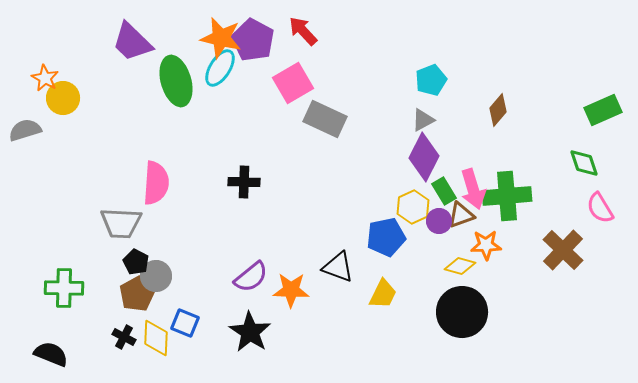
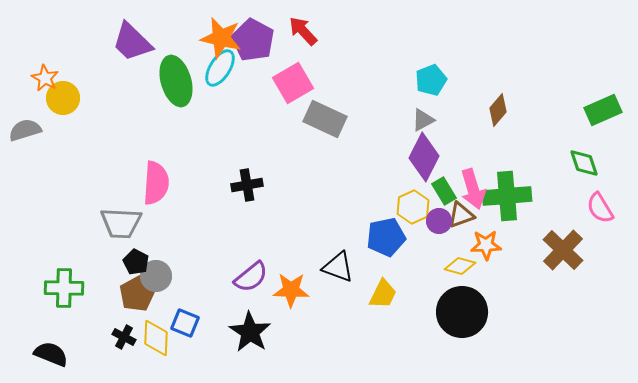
black cross at (244, 182): moved 3 px right, 3 px down; rotated 12 degrees counterclockwise
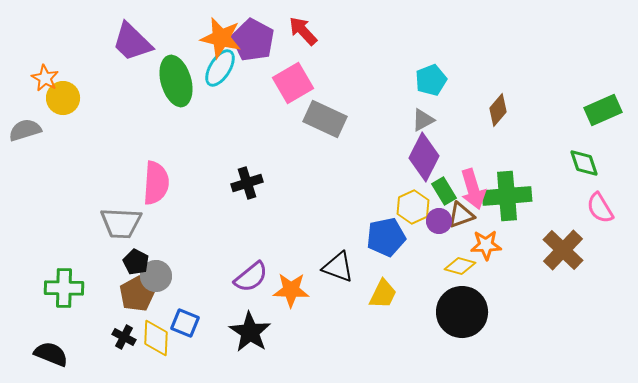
black cross at (247, 185): moved 2 px up; rotated 8 degrees counterclockwise
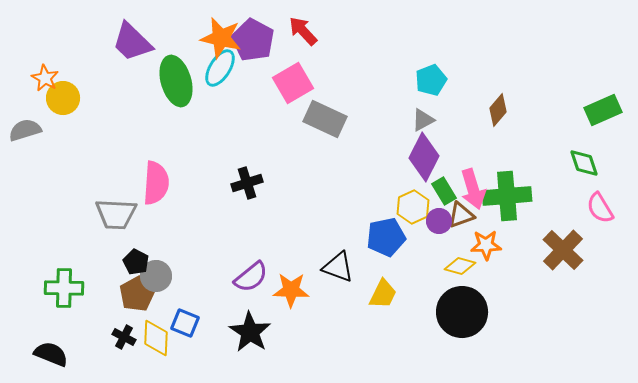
gray trapezoid at (121, 223): moved 5 px left, 9 px up
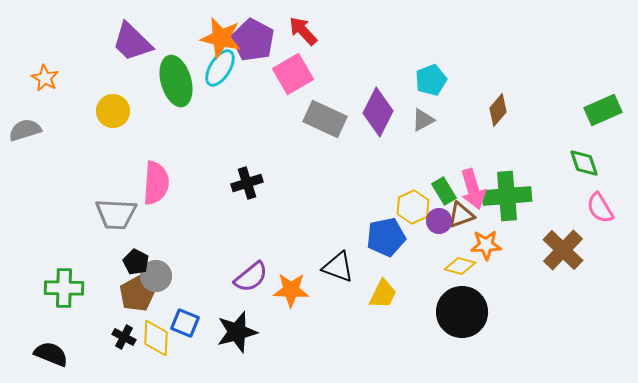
pink square at (293, 83): moved 9 px up
yellow circle at (63, 98): moved 50 px right, 13 px down
purple diamond at (424, 157): moved 46 px left, 45 px up
black star at (250, 332): moved 13 px left; rotated 24 degrees clockwise
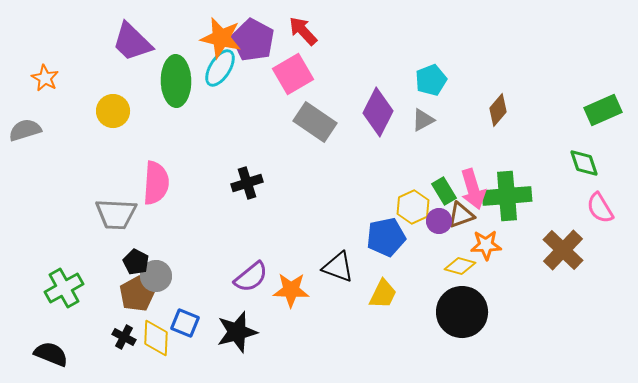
green ellipse at (176, 81): rotated 15 degrees clockwise
gray rectangle at (325, 119): moved 10 px left, 3 px down; rotated 9 degrees clockwise
green cross at (64, 288): rotated 30 degrees counterclockwise
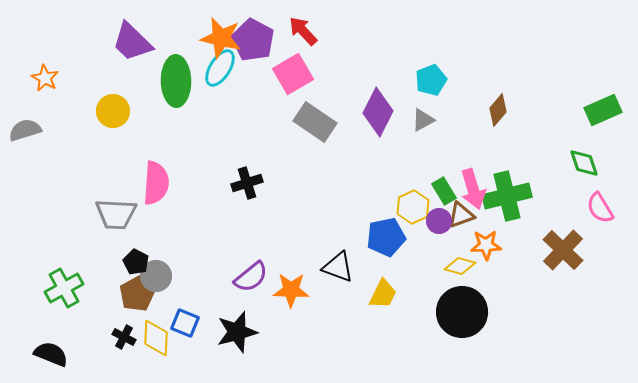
green cross at (507, 196): rotated 9 degrees counterclockwise
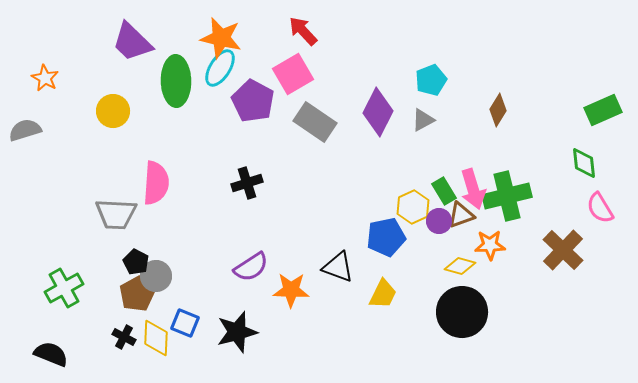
purple pentagon at (253, 40): moved 61 px down
brown diamond at (498, 110): rotated 8 degrees counterclockwise
green diamond at (584, 163): rotated 12 degrees clockwise
orange star at (486, 245): moved 4 px right
purple semicircle at (251, 277): moved 10 px up; rotated 6 degrees clockwise
